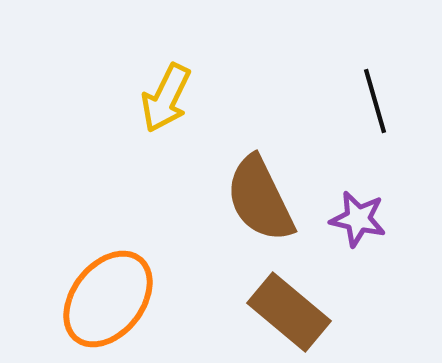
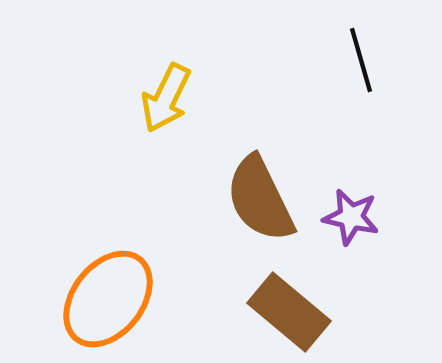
black line: moved 14 px left, 41 px up
purple star: moved 7 px left, 2 px up
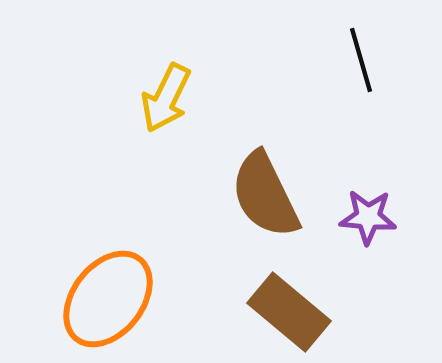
brown semicircle: moved 5 px right, 4 px up
purple star: moved 17 px right; rotated 8 degrees counterclockwise
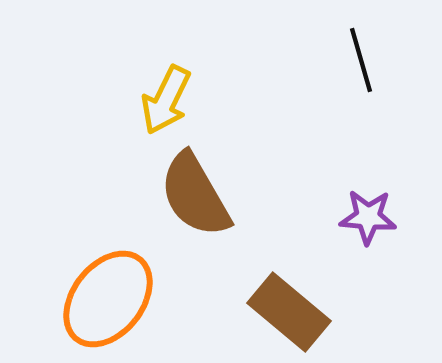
yellow arrow: moved 2 px down
brown semicircle: moved 70 px left; rotated 4 degrees counterclockwise
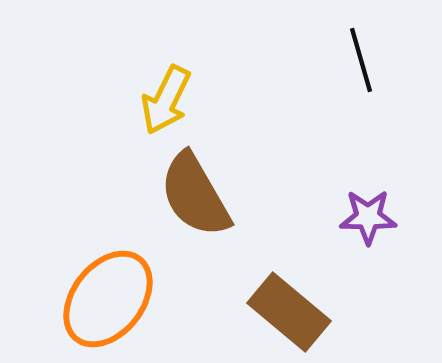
purple star: rotated 4 degrees counterclockwise
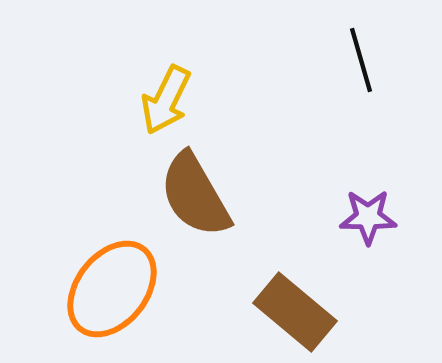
orange ellipse: moved 4 px right, 10 px up
brown rectangle: moved 6 px right
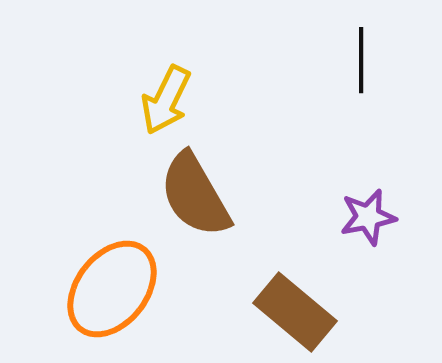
black line: rotated 16 degrees clockwise
purple star: rotated 12 degrees counterclockwise
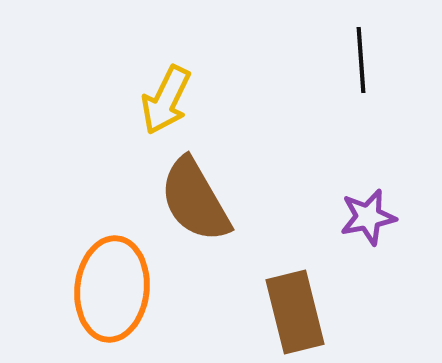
black line: rotated 4 degrees counterclockwise
brown semicircle: moved 5 px down
orange ellipse: rotated 32 degrees counterclockwise
brown rectangle: rotated 36 degrees clockwise
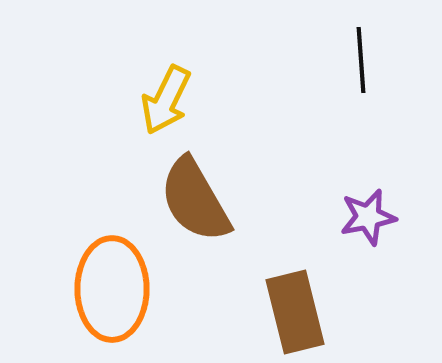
orange ellipse: rotated 6 degrees counterclockwise
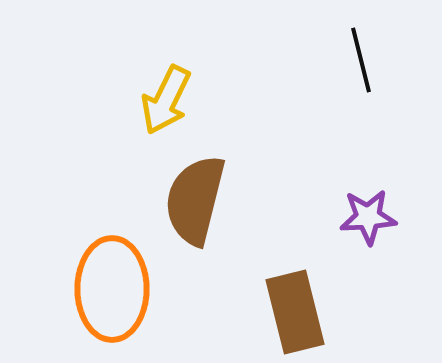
black line: rotated 10 degrees counterclockwise
brown semicircle: rotated 44 degrees clockwise
purple star: rotated 8 degrees clockwise
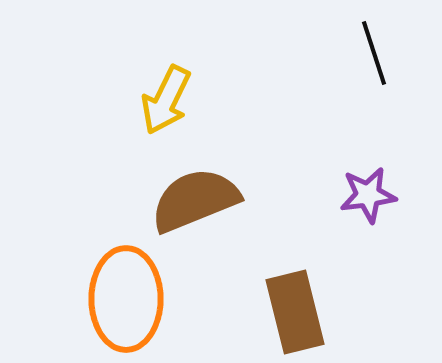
black line: moved 13 px right, 7 px up; rotated 4 degrees counterclockwise
brown semicircle: rotated 54 degrees clockwise
purple star: moved 22 px up; rotated 4 degrees counterclockwise
orange ellipse: moved 14 px right, 10 px down
